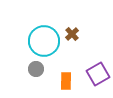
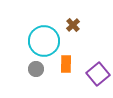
brown cross: moved 1 px right, 9 px up
purple square: rotated 10 degrees counterclockwise
orange rectangle: moved 17 px up
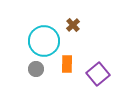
orange rectangle: moved 1 px right
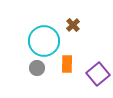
gray circle: moved 1 px right, 1 px up
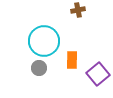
brown cross: moved 5 px right, 15 px up; rotated 32 degrees clockwise
orange rectangle: moved 5 px right, 4 px up
gray circle: moved 2 px right
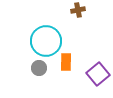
cyan circle: moved 2 px right
orange rectangle: moved 6 px left, 2 px down
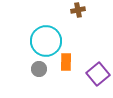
gray circle: moved 1 px down
